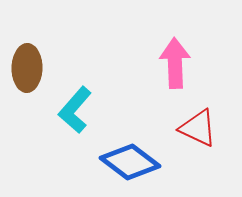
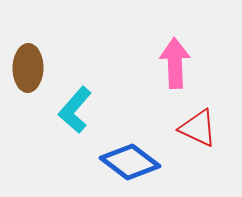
brown ellipse: moved 1 px right
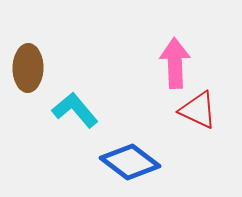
cyan L-shape: rotated 99 degrees clockwise
red triangle: moved 18 px up
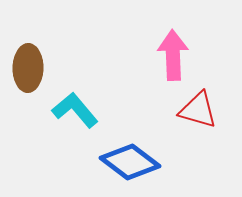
pink arrow: moved 2 px left, 8 px up
red triangle: rotated 9 degrees counterclockwise
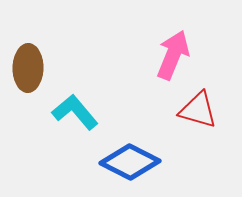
pink arrow: rotated 24 degrees clockwise
cyan L-shape: moved 2 px down
blue diamond: rotated 10 degrees counterclockwise
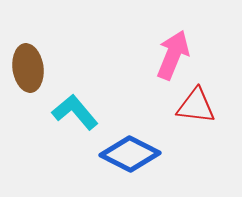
brown ellipse: rotated 9 degrees counterclockwise
red triangle: moved 2 px left, 4 px up; rotated 9 degrees counterclockwise
blue diamond: moved 8 px up
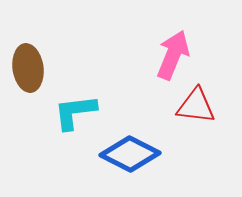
cyan L-shape: rotated 57 degrees counterclockwise
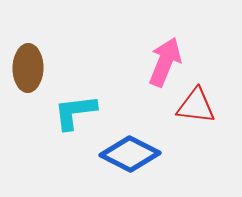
pink arrow: moved 8 px left, 7 px down
brown ellipse: rotated 9 degrees clockwise
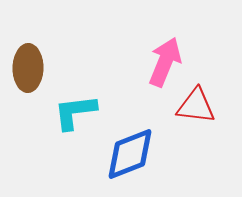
blue diamond: rotated 48 degrees counterclockwise
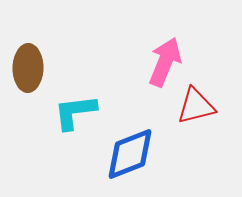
red triangle: rotated 21 degrees counterclockwise
